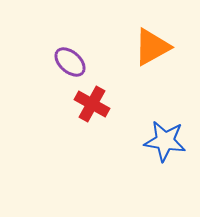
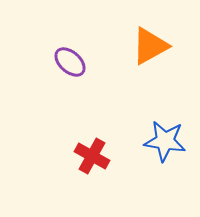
orange triangle: moved 2 px left, 1 px up
red cross: moved 52 px down
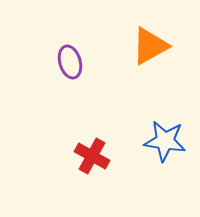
purple ellipse: rotated 32 degrees clockwise
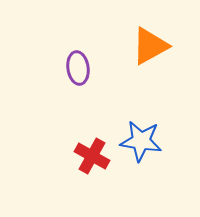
purple ellipse: moved 8 px right, 6 px down; rotated 8 degrees clockwise
blue star: moved 24 px left
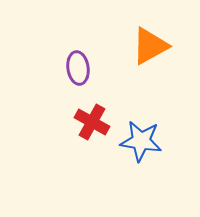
red cross: moved 34 px up
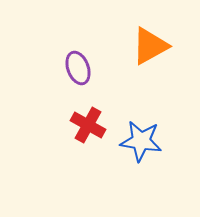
purple ellipse: rotated 12 degrees counterclockwise
red cross: moved 4 px left, 3 px down
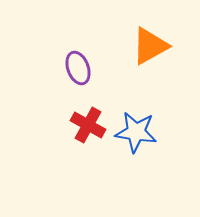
blue star: moved 5 px left, 9 px up
